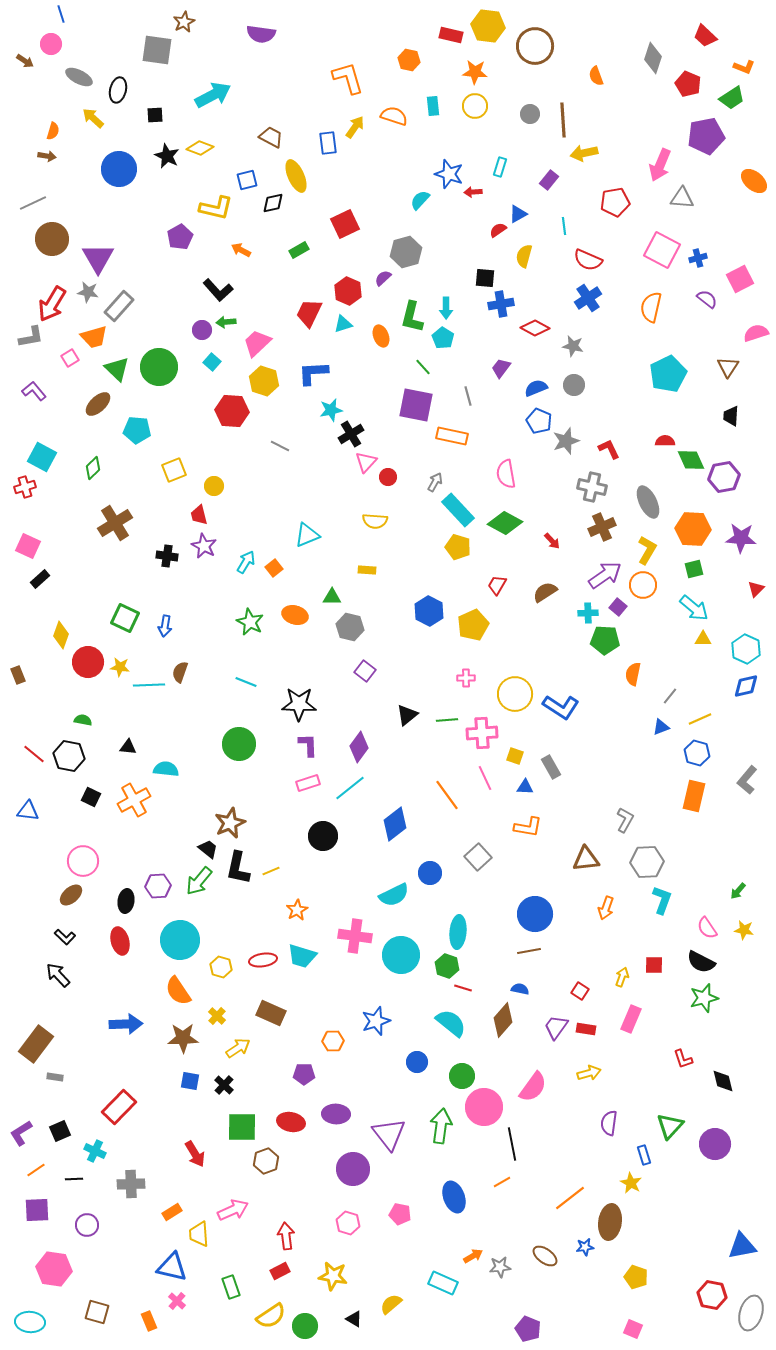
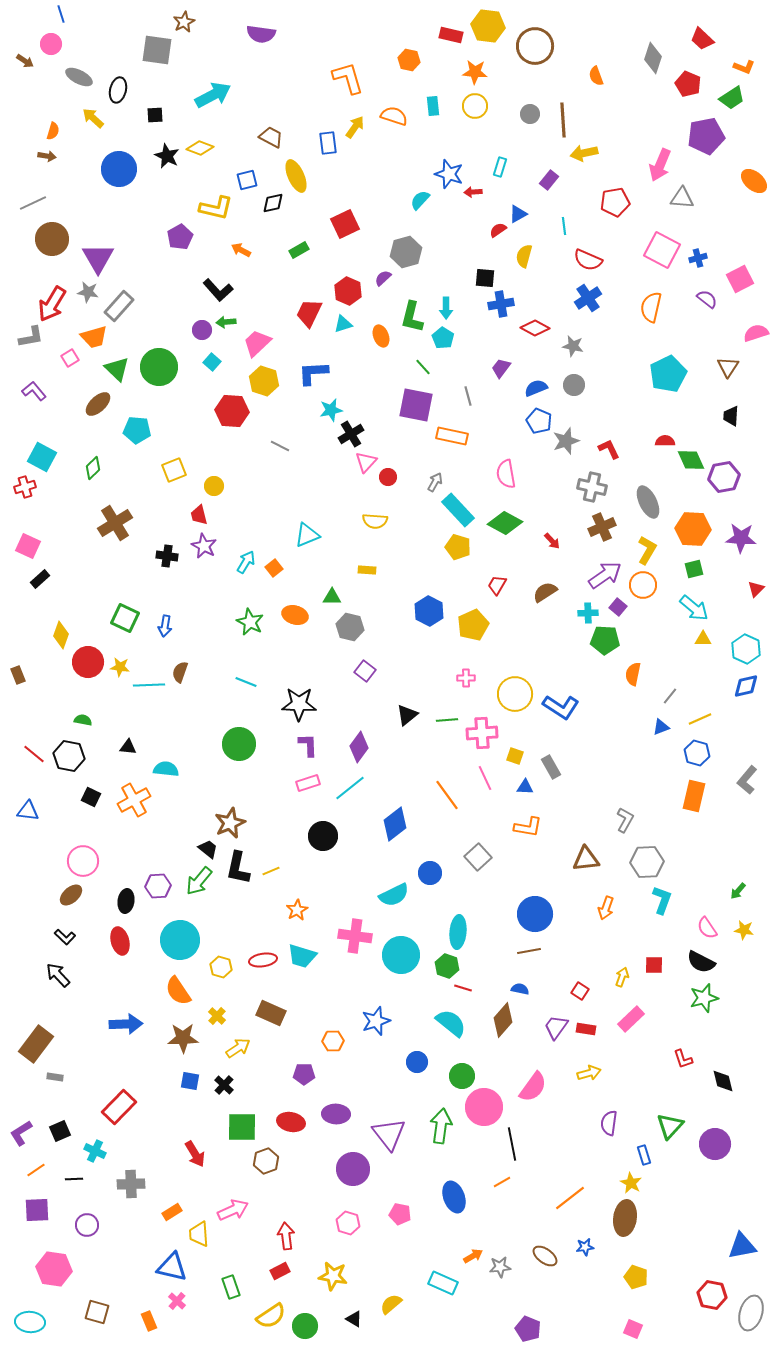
red trapezoid at (705, 36): moved 3 px left, 3 px down
pink rectangle at (631, 1019): rotated 24 degrees clockwise
brown ellipse at (610, 1222): moved 15 px right, 4 px up
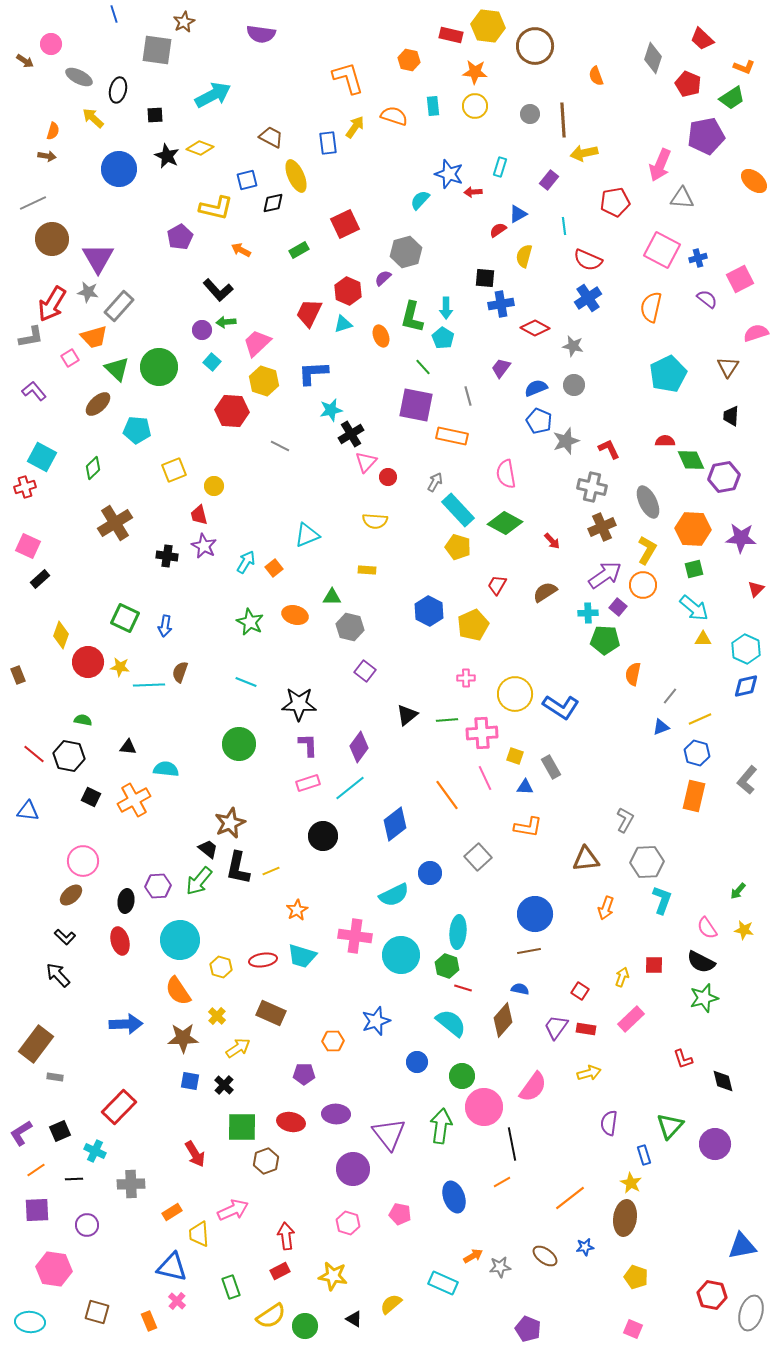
blue line at (61, 14): moved 53 px right
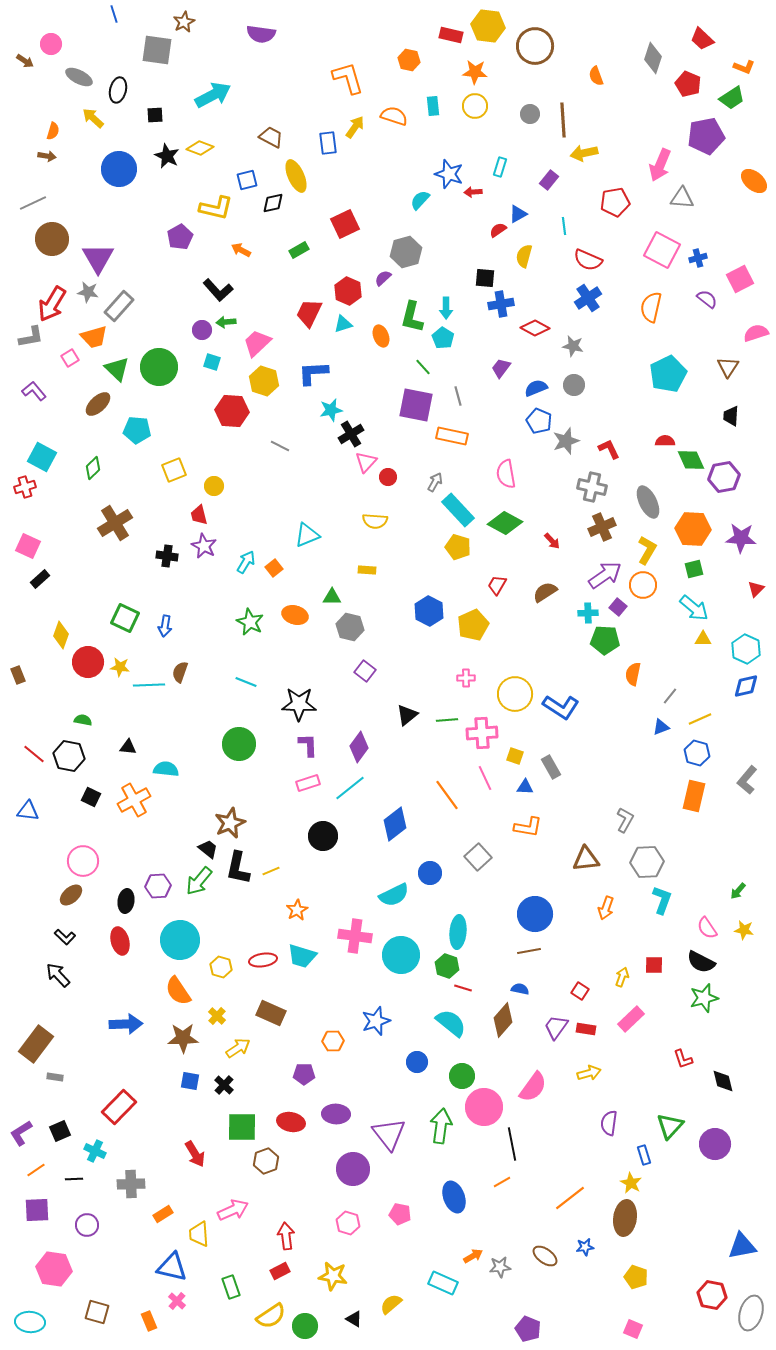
cyan square at (212, 362): rotated 24 degrees counterclockwise
gray line at (468, 396): moved 10 px left
orange rectangle at (172, 1212): moved 9 px left, 2 px down
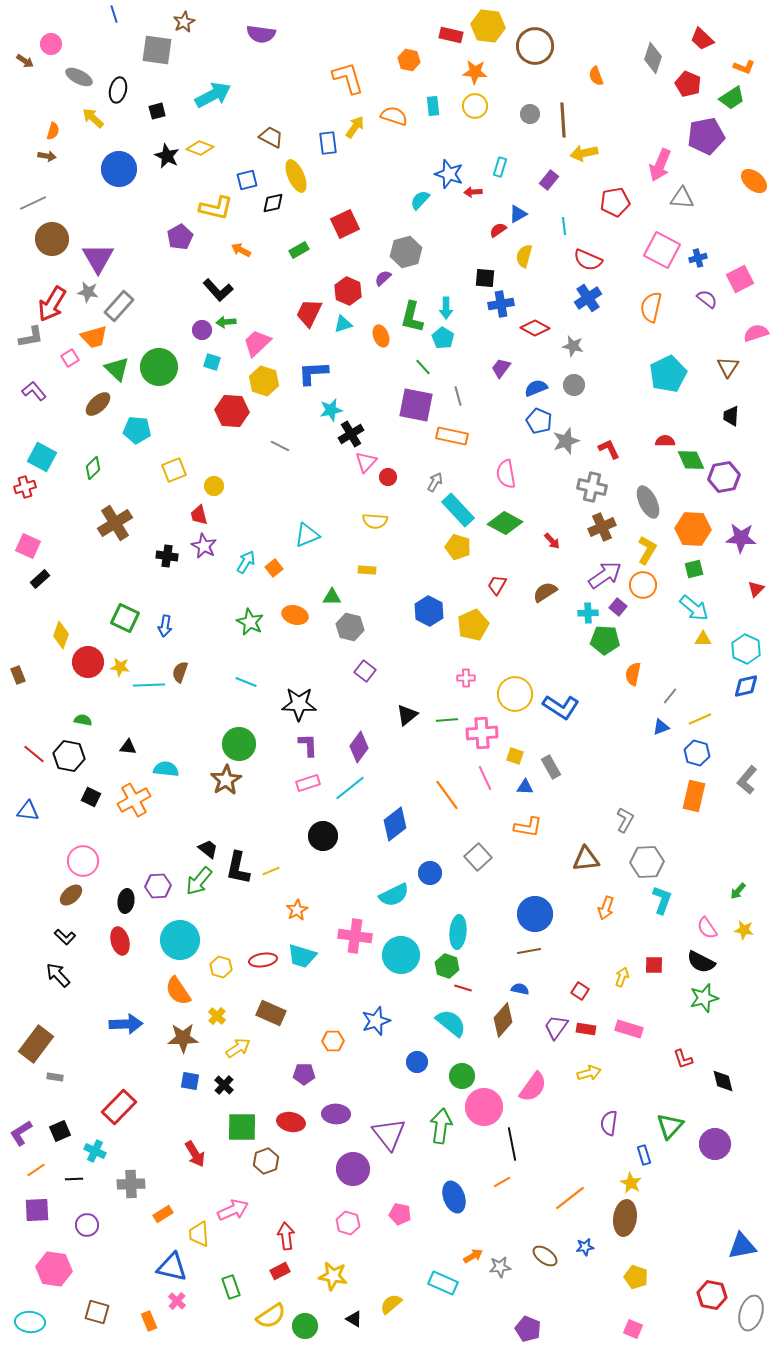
black square at (155, 115): moved 2 px right, 4 px up; rotated 12 degrees counterclockwise
brown star at (230, 823): moved 4 px left, 43 px up; rotated 8 degrees counterclockwise
pink rectangle at (631, 1019): moved 2 px left, 10 px down; rotated 60 degrees clockwise
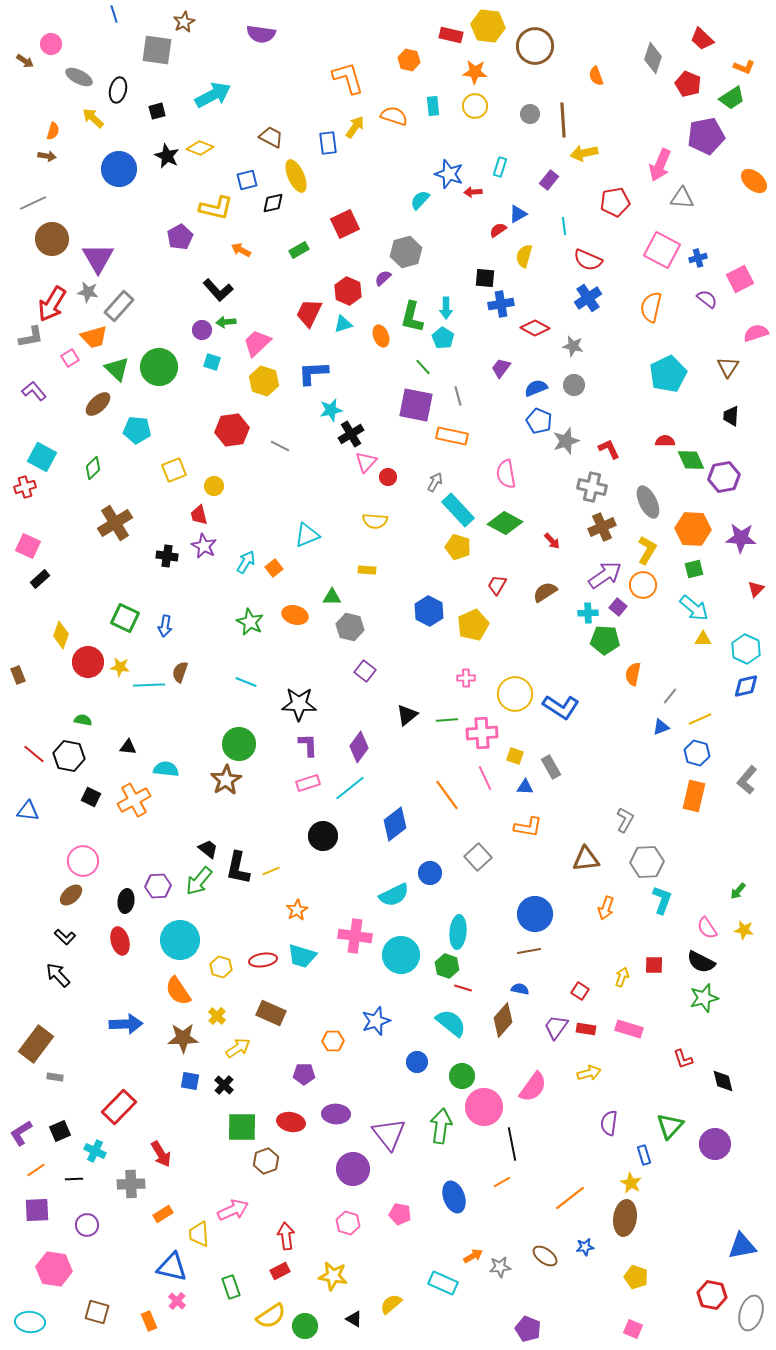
red hexagon at (232, 411): moved 19 px down; rotated 12 degrees counterclockwise
red arrow at (195, 1154): moved 34 px left
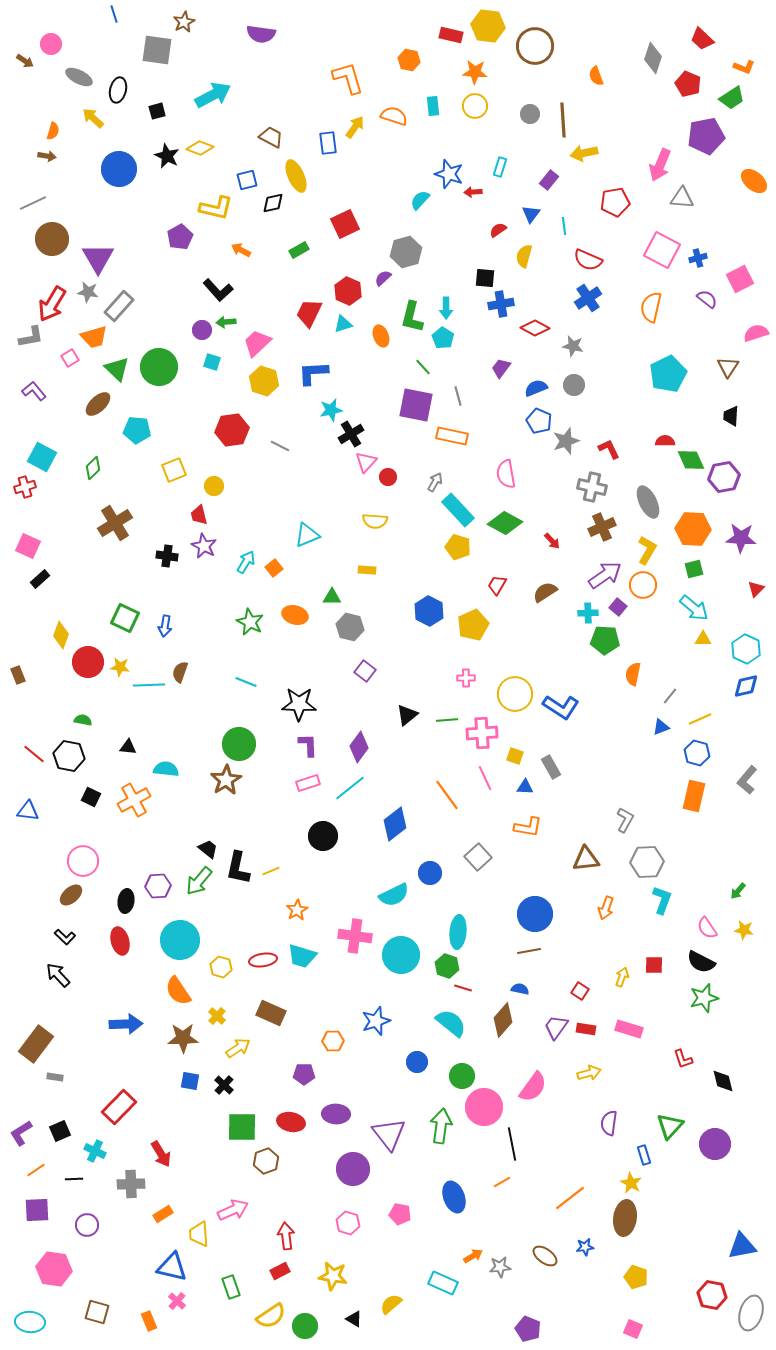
blue triangle at (518, 214): moved 13 px right; rotated 24 degrees counterclockwise
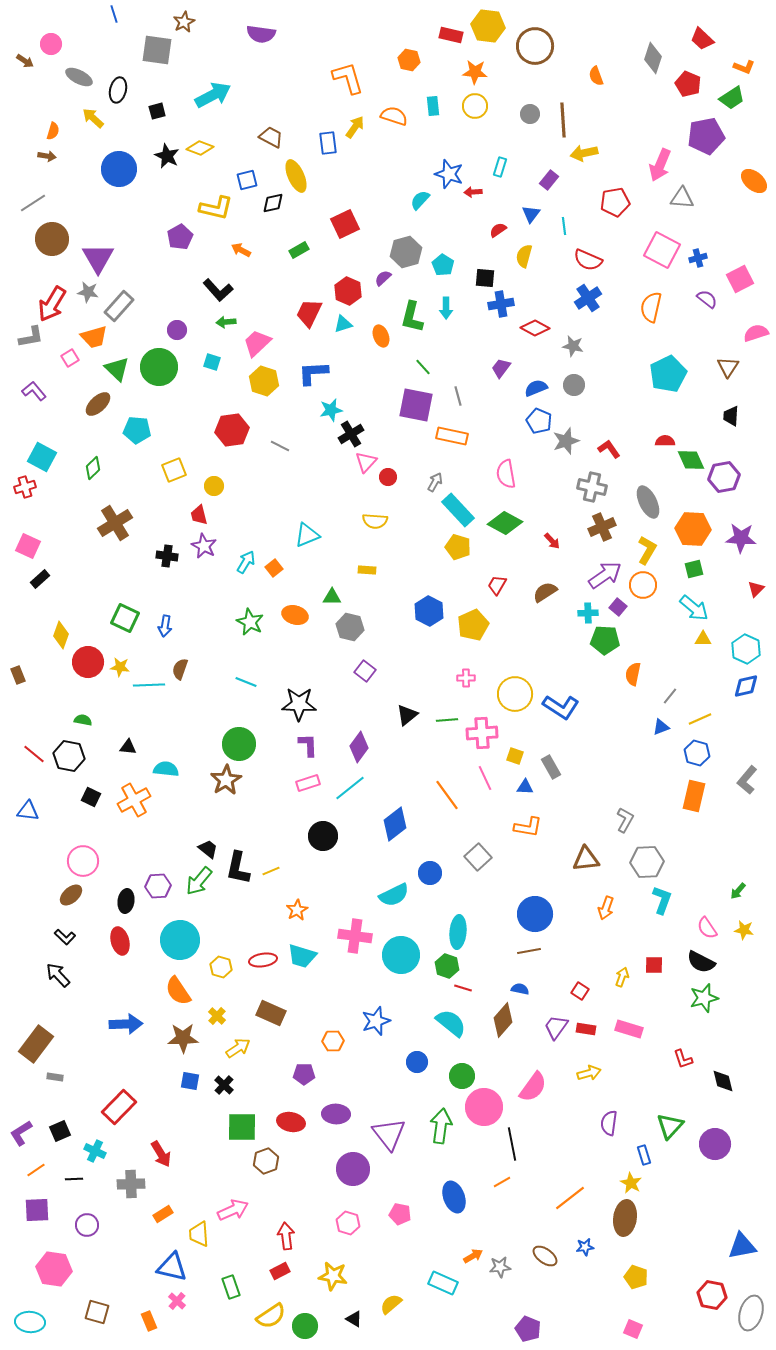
gray line at (33, 203): rotated 8 degrees counterclockwise
purple circle at (202, 330): moved 25 px left
cyan pentagon at (443, 338): moved 73 px up
red L-shape at (609, 449): rotated 10 degrees counterclockwise
brown semicircle at (180, 672): moved 3 px up
